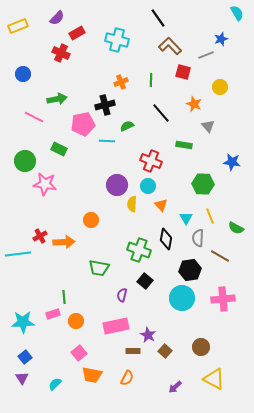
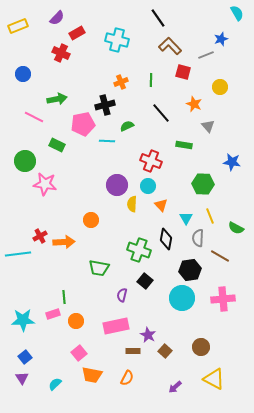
green rectangle at (59, 149): moved 2 px left, 4 px up
cyan star at (23, 322): moved 2 px up
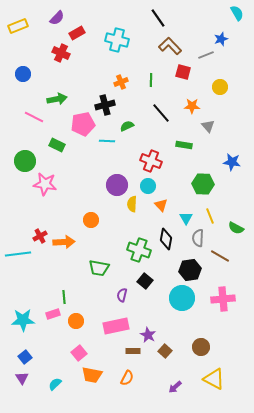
orange star at (194, 104): moved 2 px left, 2 px down; rotated 21 degrees counterclockwise
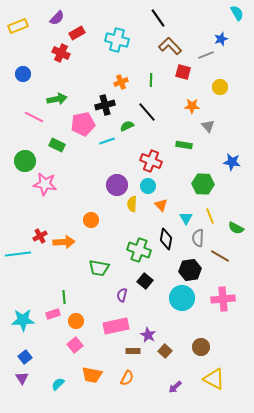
black line at (161, 113): moved 14 px left, 1 px up
cyan line at (107, 141): rotated 21 degrees counterclockwise
pink square at (79, 353): moved 4 px left, 8 px up
cyan semicircle at (55, 384): moved 3 px right
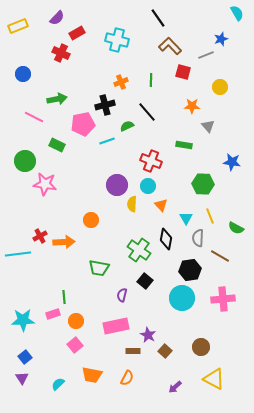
green cross at (139, 250): rotated 15 degrees clockwise
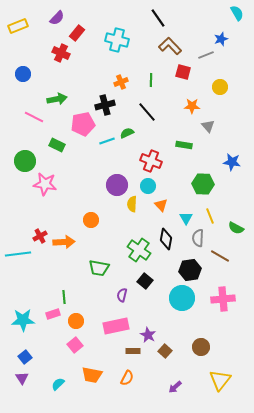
red rectangle at (77, 33): rotated 21 degrees counterclockwise
green semicircle at (127, 126): moved 7 px down
yellow triangle at (214, 379): moved 6 px right, 1 px down; rotated 40 degrees clockwise
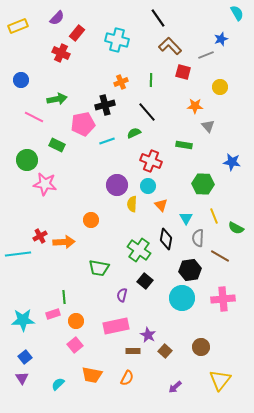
blue circle at (23, 74): moved 2 px left, 6 px down
orange star at (192, 106): moved 3 px right
green semicircle at (127, 133): moved 7 px right
green circle at (25, 161): moved 2 px right, 1 px up
yellow line at (210, 216): moved 4 px right
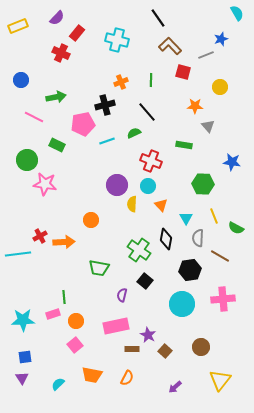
green arrow at (57, 99): moved 1 px left, 2 px up
cyan circle at (182, 298): moved 6 px down
brown rectangle at (133, 351): moved 1 px left, 2 px up
blue square at (25, 357): rotated 32 degrees clockwise
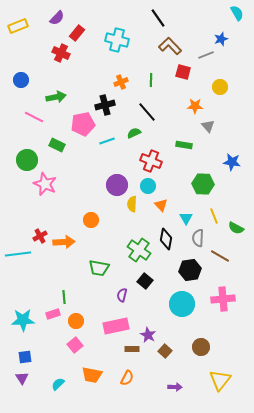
pink star at (45, 184): rotated 15 degrees clockwise
purple arrow at (175, 387): rotated 136 degrees counterclockwise
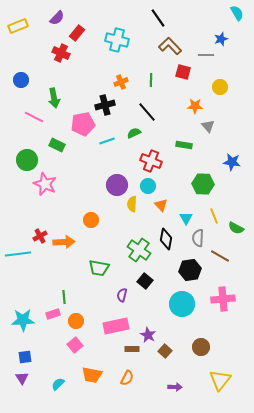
gray line at (206, 55): rotated 21 degrees clockwise
green arrow at (56, 97): moved 2 px left, 1 px down; rotated 90 degrees clockwise
